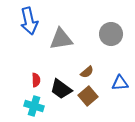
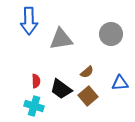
blue arrow: rotated 12 degrees clockwise
red semicircle: moved 1 px down
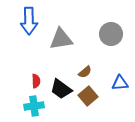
brown semicircle: moved 2 px left
cyan cross: rotated 24 degrees counterclockwise
